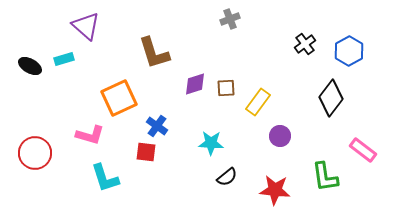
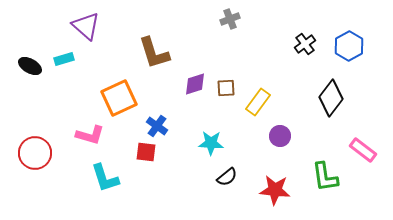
blue hexagon: moved 5 px up
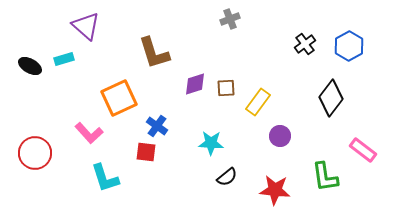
pink L-shape: moved 1 px left, 2 px up; rotated 32 degrees clockwise
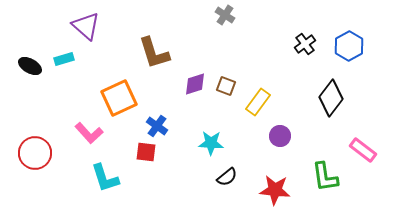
gray cross: moved 5 px left, 4 px up; rotated 36 degrees counterclockwise
brown square: moved 2 px up; rotated 24 degrees clockwise
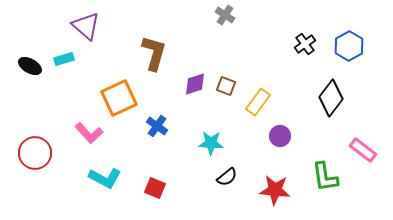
brown L-shape: rotated 147 degrees counterclockwise
red square: moved 9 px right, 36 px down; rotated 15 degrees clockwise
cyan L-shape: rotated 44 degrees counterclockwise
